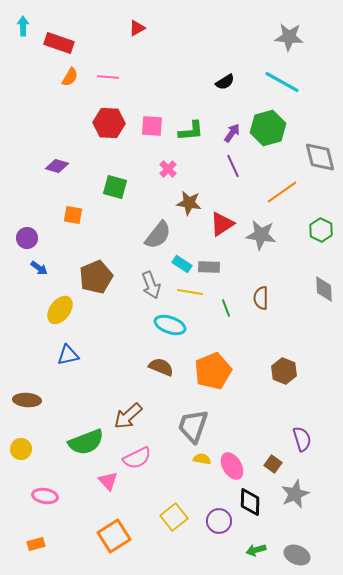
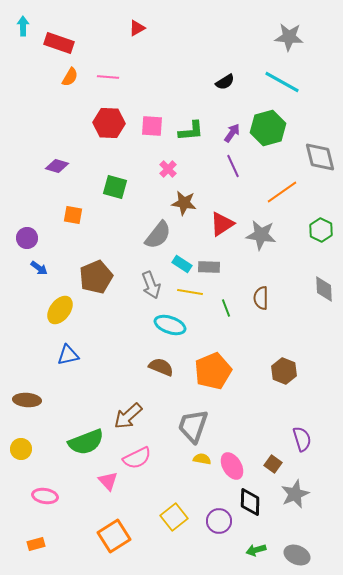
brown star at (189, 203): moved 5 px left
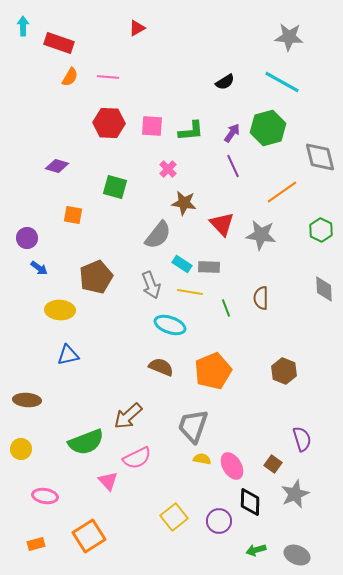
red triangle at (222, 224): rotated 40 degrees counterclockwise
yellow ellipse at (60, 310): rotated 56 degrees clockwise
orange square at (114, 536): moved 25 px left
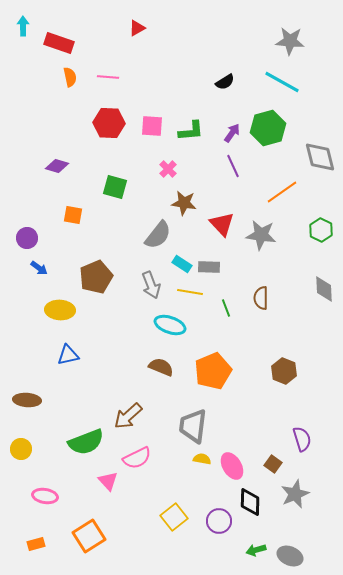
gray star at (289, 37): moved 1 px right, 4 px down
orange semicircle at (70, 77): rotated 42 degrees counterclockwise
gray trapezoid at (193, 426): rotated 12 degrees counterclockwise
gray ellipse at (297, 555): moved 7 px left, 1 px down
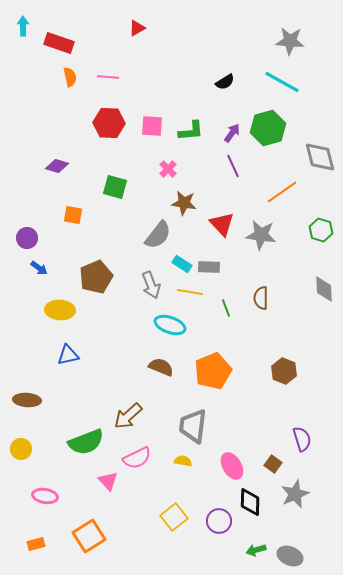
green hexagon at (321, 230): rotated 10 degrees counterclockwise
yellow semicircle at (202, 459): moved 19 px left, 2 px down
